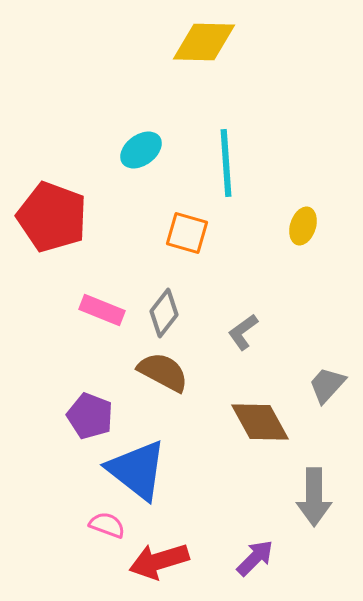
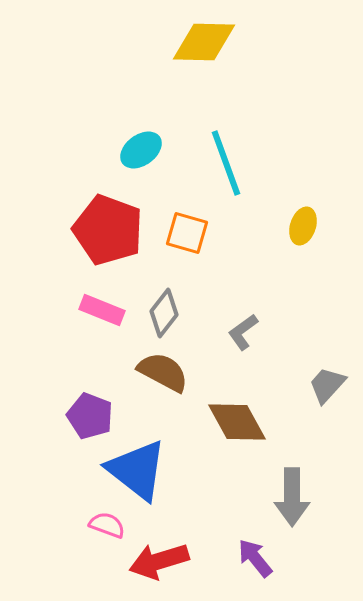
cyan line: rotated 16 degrees counterclockwise
red pentagon: moved 56 px right, 13 px down
brown diamond: moved 23 px left
gray arrow: moved 22 px left
purple arrow: rotated 84 degrees counterclockwise
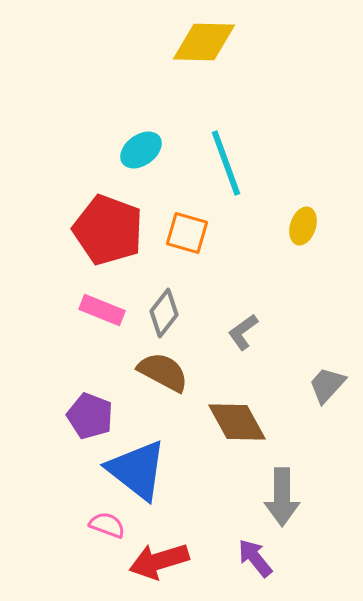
gray arrow: moved 10 px left
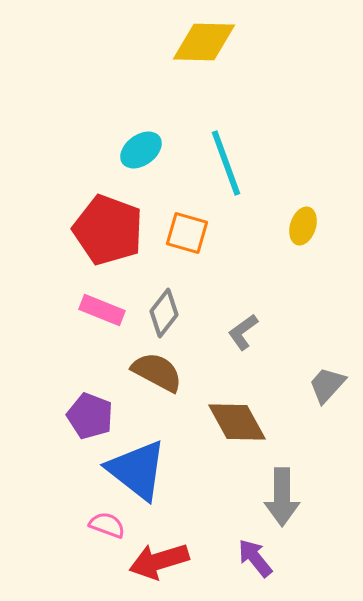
brown semicircle: moved 6 px left
